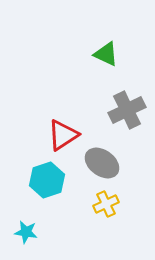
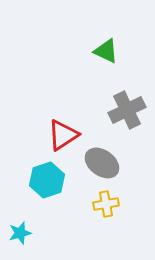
green triangle: moved 3 px up
yellow cross: rotated 15 degrees clockwise
cyan star: moved 6 px left, 1 px down; rotated 25 degrees counterclockwise
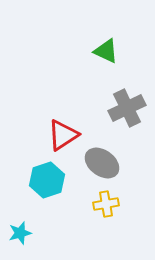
gray cross: moved 2 px up
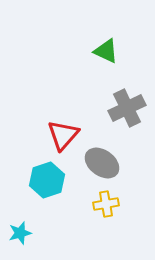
red triangle: rotated 16 degrees counterclockwise
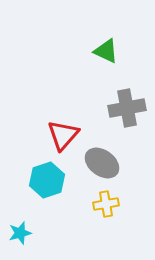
gray cross: rotated 15 degrees clockwise
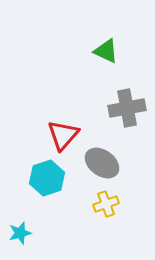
cyan hexagon: moved 2 px up
yellow cross: rotated 10 degrees counterclockwise
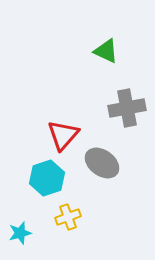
yellow cross: moved 38 px left, 13 px down
